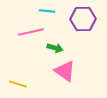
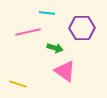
cyan line: moved 2 px down
purple hexagon: moved 1 px left, 9 px down
pink line: moved 3 px left
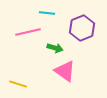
purple hexagon: rotated 20 degrees counterclockwise
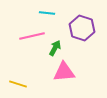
purple hexagon: rotated 20 degrees counterclockwise
pink line: moved 4 px right, 4 px down
green arrow: rotated 77 degrees counterclockwise
pink triangle: moved 1 px left, 1 px down; rotated 40 degrees counterclockwise
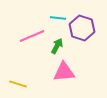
cyan line: moved 11 px right, 5 px down
pink line: rotated 10 degrees counterclockwise
green arrow: moved 2 px right, 2 px up
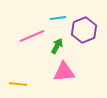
cyan line: rotated 14 degrees counterclockwise
purple hexagon: moved 2 px right, 2 px down; rotated 20 degrees clockwise
yellow line: rotated 12 degrees counterclockwise
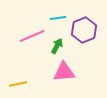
yellow line: rotated 18 degrees counterclockwise
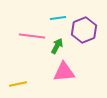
pink line: rotated 30 degrees clockwise
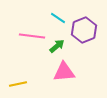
cyan line: rotated 42 degrees clockwise
green arrow: rotated 21 degrees clockwise
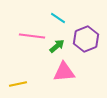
purple hexagon: moved 2 px right, 9 px down
